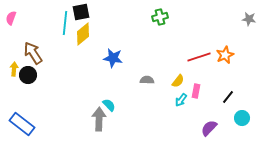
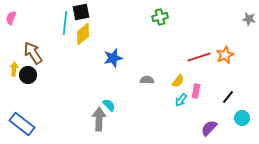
blue star: rotated 24 degrees counterclockwise
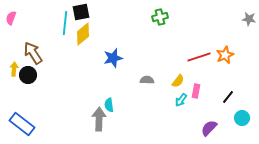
cyan semicircle: rotated 144 degrees counterclockwise
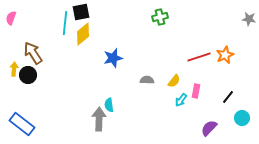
yellow semicircle: moved 4 px left
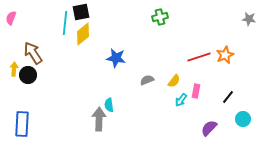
blue star: moved 3 px right; rotated 24 degrees clockwise
gray semicircle: rotated 24 degrees counterclockwise
cyan circle: moved 1 px right, 1 px down
blue rectangle: rotated 55 degrees clockwise
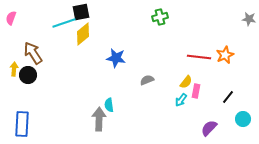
cyan line: moved 1 px left; rotated 65 degrees clockwise
red line: rotated 25 degrees clockwise
yellow semicircle: moved 12 px right, 1 px down
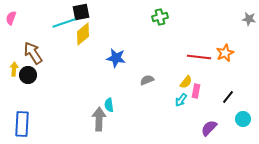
orange star: moved 2 px up
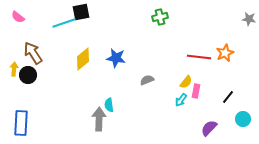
pink semicircle: moved 7 px right, 1 px up; rotated 72 degrees counterclockwise
yellow diamond: moved 25 px down
blue rectangle: moved 1 px left, 1 px up
